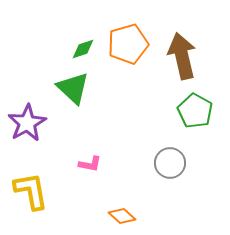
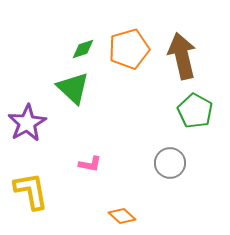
orange pentagon: moved 1 px right, 5 px down
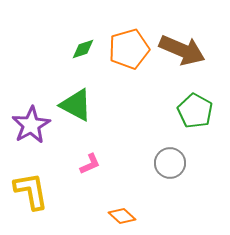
brown arrow: moved 6 px up; rotated 126 degrees clockwise
green triangle: moved 3 px right, 17 px down; rotated 15 degrees counterclockwise
purple star: moved 4 px right, 2 px down
pink L-shape: rotated 35 degrees counterclockwise
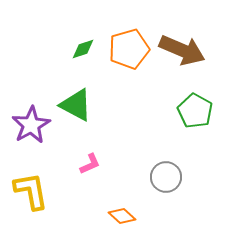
gray circle: moved 4 px left, 14 px down
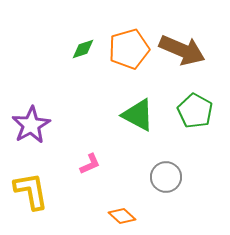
green triangle: moved 62 px right, 10 px down
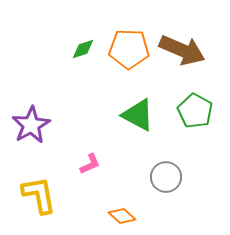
orange pentagon: rotated 18 degrees clockwise
yellow L-shape: moved 8 px right, 4 px down
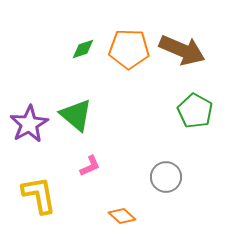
green triangle: moved 62 px left; rotated 12 degrees clockwise
purple star: moved 2 px left, 1 px up
pink L-shape: moved 2 px down
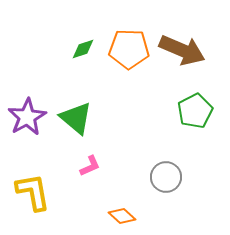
green pentagon: rotated 16 degrees clockwise
green triangle: moved 3 px down
purple star: moved 2 px left, 7 px up
yellow L-shape: moved 6 px left, 3 px up
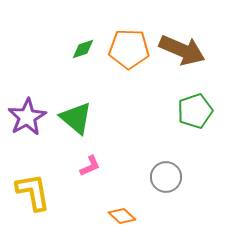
green pentagon: rotated 8 degrees clockwise
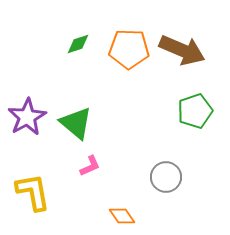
green diamond: moved 5 px left, 5 px up
green triangle: moved 5 px down
orange diamond: rotated 12 degrees clockwise
